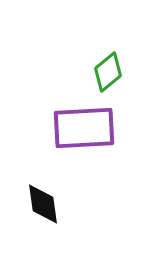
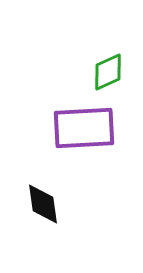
green diamond: rotated 15 degrees clockwise
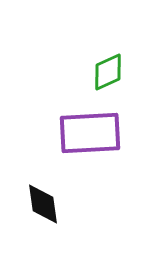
purple rectangle: moved 6 px right, 5 px down
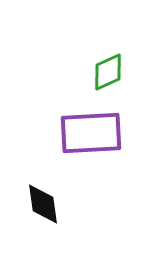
purple rectangle: moved 1 px right
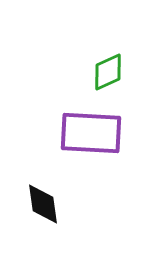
purple rectangle: rotated 6 degrees clockwise
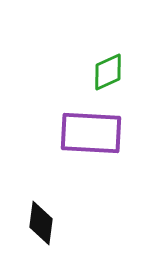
black diamond: moved 2 px left, 19 px down; rotated 15 degrees clockwise
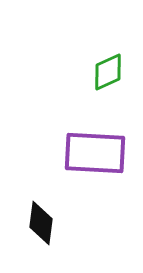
purple rectangle: moved 4 px right, 20 px down
